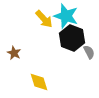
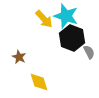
brown star: moved 5 px right, 4 px down
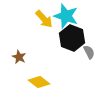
yellow diamond: rotated 35 degrees counterclockwise
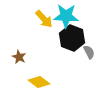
cyan star: rotated 15 degrees counterclockwise
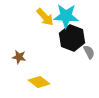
yellow arrow: moved 1 px right, 2 px up
brown star: rotated 16 degrees counterclockwise
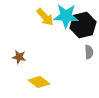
black hexagon: moved 11 px right, 13 px up; rotated 25 degrees clockwise
gray semicircle: rotated 24 degrees clockwise
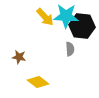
black hexagon: moved 1 px left, 1 px down; rotated 20 degrees clockwise
gray semicircle: moved 19 px left, 3 px up
yellow diamond: moved 1 px left
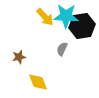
black hexagon: rotated 15 degrees counterclockwise
gray semicircle: moved 8 px left; rotated 152 degrees counterclockwise
brown star: rotated 24 degrees counterclockwise
yellow diamond: rotated 30 degrees clockwise
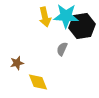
yellow arrow: rotated 30 degrees clockwise
brown star: moved 2 px left, 6 px down
